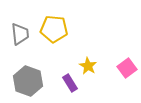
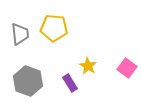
yellow pentagon: moved 1 px up
pink square: rotated 18 degrees counterclockwise
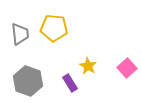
pink square: rotated 12 degrees clockwise
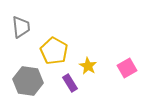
yellow pentagon: moved 23 px down; rotated 24 degrees clockwise
gray trapezoid: moved 1 px right, 7 px up
pink square: rotated 12 degrees clockwise
gray hexagon: rotated 12 degrees counterclockwise
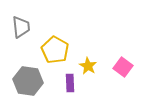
yellow pentagon: moved 1 px right, 1 px up
pink square: moved 4 px left, 1 px up; rotated 24 degrees counterclockwise
purple rectangle: rotated 30 degrees clockwise
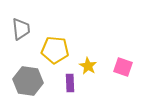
gray trapezoid: moved 2 px down
yellow pentagon: rotated 24 degrees counterclockwise
pink square: rotated 18 degrees counterclockwise
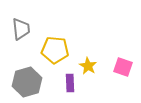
gray hexagon: moved 1 px left, 1 px down; rotated 24 degrees counterclockwise
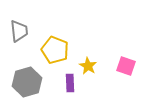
gray trapezoid: moved 2 px left, 2 px down
yellow pentagon: rotated 16 degrees clockwise
pink square: moved 3 px right, 1 px up
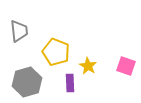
yellow pentagon: moved 1 px right, 2 px down
